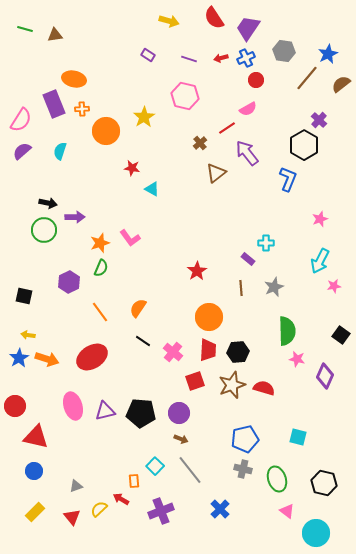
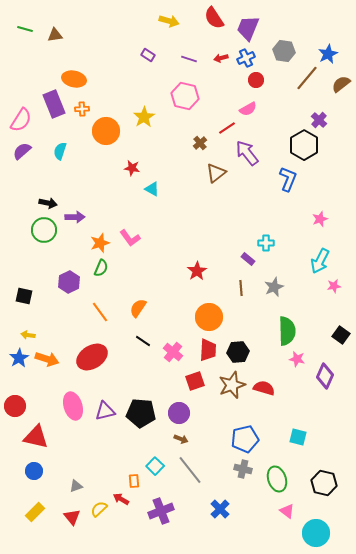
purple trapezoid at (248, 28): rotated 12 degrees counterclockwise
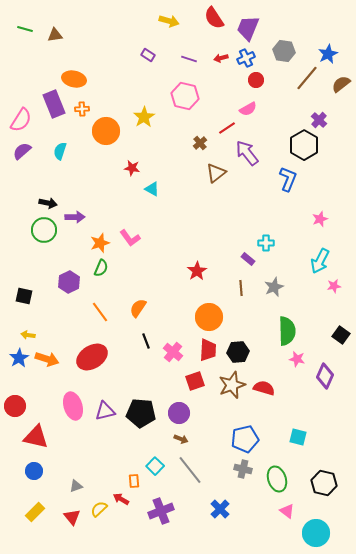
black line at (143, 341): moved 3 px right; rotated 35 degrees clockwise
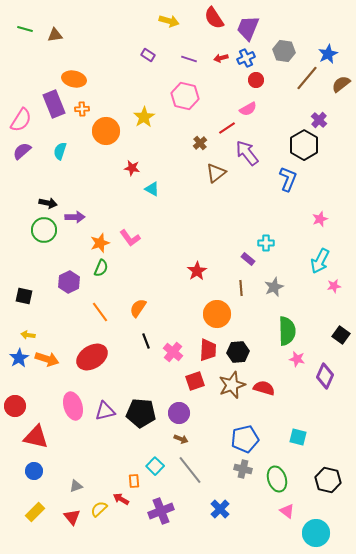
orange circle at (209, 317): moved 8 px right, 3 px up
black hexagon at (324, 483): moved 4 px right, 3 px up
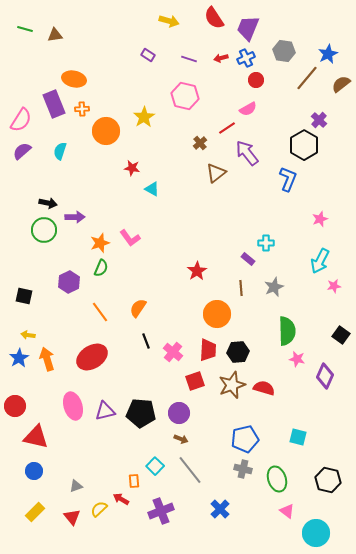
orange arrow at (47, 359): rotated 125 degrees counterclockwise
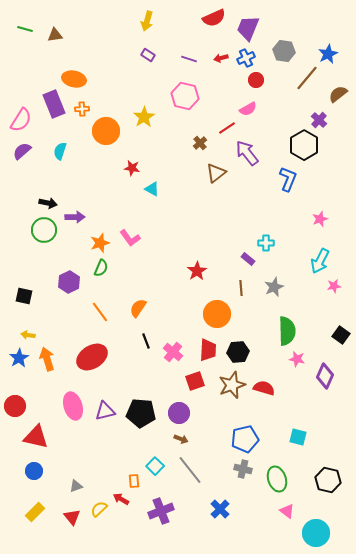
red semicircle at (214, 18): rotated 80 degrees counterclockwise
yellow arrow at (169, 21): moved 22 px left; rotated 90 degrees clockwise
brown semicircle at (341, 84): moved 3 px left, 10 px down
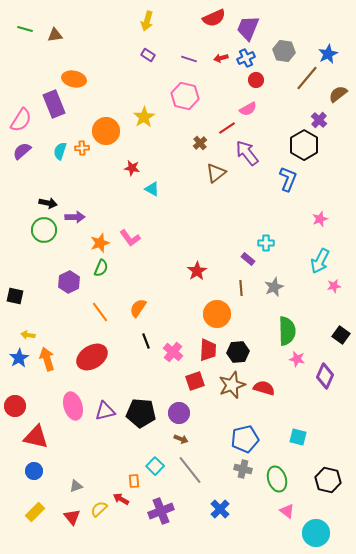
orange cross at (82, 109): moved 39 px down
black square at (24, 296): moved 9 px left
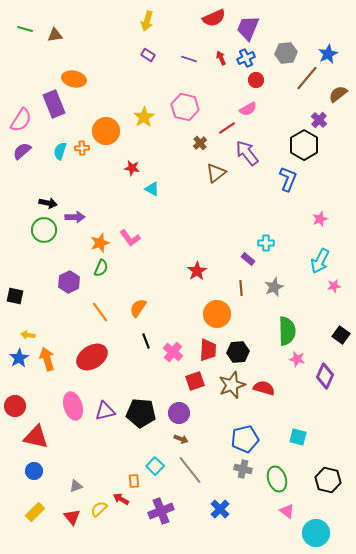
gray hexagon at (284, 51): moved 2 px right, 2 px down; rotated 15 degrees counterclockwise
red arrow at (221, 58): rotated 80 degrees clockwise
pink hexagon at (185, 96): moved 11 px down
